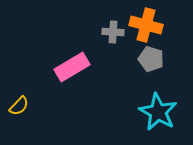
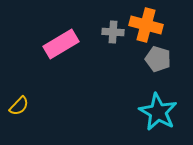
gray pentagon: moved 7 px right
pink rectangle: moved 11 px left, 23 px up
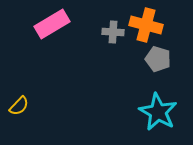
pink rectangle: moved 9 px left, 20 px up
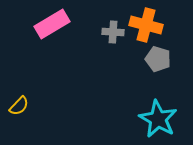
cyan star: moved 7 px down
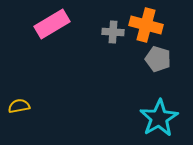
yellow semicircle: rotated 145 degrees counterclockwise
cyan star: moved 1 px right, 1 px up; rotated 12 degrees clockwise
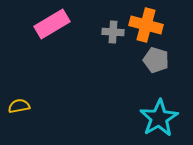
gray pentagon: moved 2 px left, 1 px down
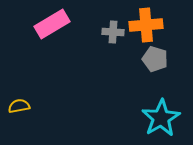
orange cross: rotated 20 degrees counterclockwise
gray pentagon: moved 1 px left, 1 px up
cyan star: moved 2 px right
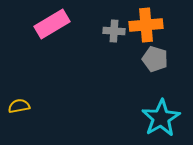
gray cross: moved 1 px right, 1 px up
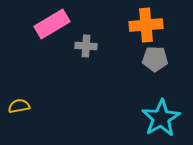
gray cross: moved 28 px left, 15 px down
gray pentagon: rotated 15 degrees counterclockwise
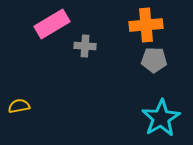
gray cross: moved 1 px left
gray pentagon: moved 1 px left, 1 px down
